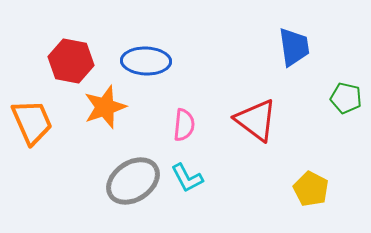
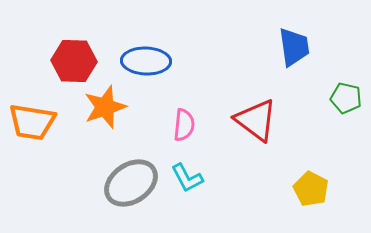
red hexagon: moved 3 px right; rotated 9 degrees counterclockwise
orange trapezoid: rotated 123 degrees clockwise
gray ellipse: moved 2 px left, 2 px down
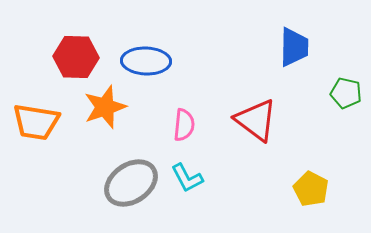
blue trapezoid: rotated 9 degrees clockwise
red hexagon: moved 2 px right, 4 px up
green pentagon: moved 5 px up
orange trapezoid: moved 4 px right
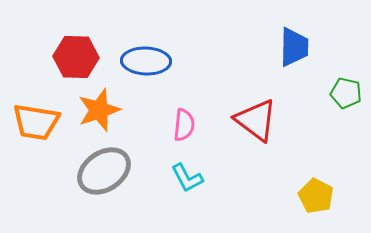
orange star: moved 6 px left, 3 px down
gray ellipse: moved 27 px left, 12 px up
yellow pentagon: moved 5 px right, 7 px down
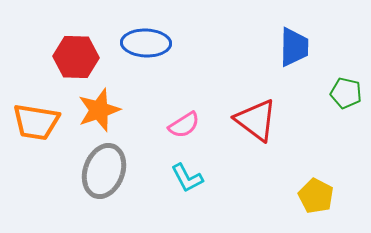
blue ellipse: moved 18 px up
pink semicircle: rotated 52 degrees clockwise
gray ellipse: rotated 36 degrees counterclockwise
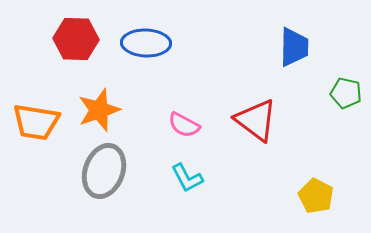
red hexagon: moved 18 px up
pink semicircle: rotated 60 degrees clockwise
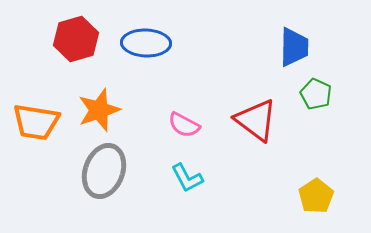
red hexagon: rotated 18 degrees counterclockwise
green pentagon: moved 30 px left, 1 px down; rotated 12 degrees clockwise
yellow pentagon: rotated 12 degrees clockwise
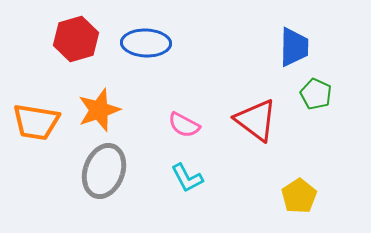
yellow pentagon: moved 17 px left
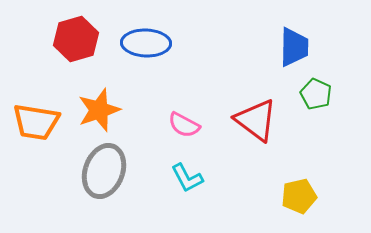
yellow pentagon: rotated 20 degrees clockwise
